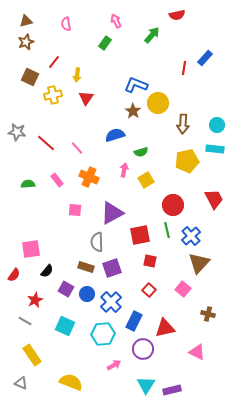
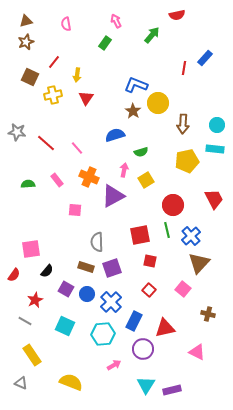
purple triangle at (112, 213): moved 1 px right, 17 px up
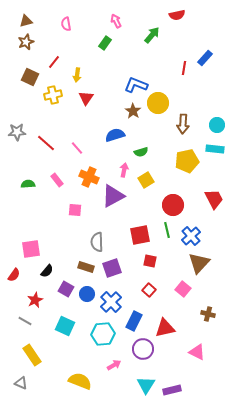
gray star at (17, 132): rotated 12 degrees counterclockwise
yellow semicircle at (71, 382): moved 9 px right, 1 px up
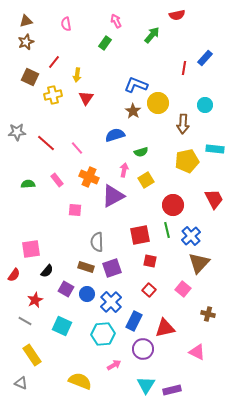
cyan circle at (217, 125): moved 12 px left, 20 px up
cyan square at (65, 326): moved 3 px left
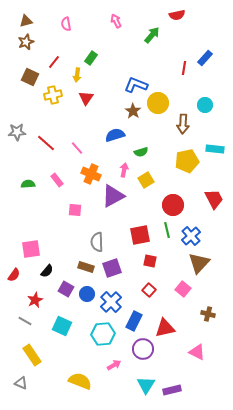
green rectangle at (105, 43): moved 14 px left, 15 px down
orange cross at (89, 177): moved 2 px right, 3 px up
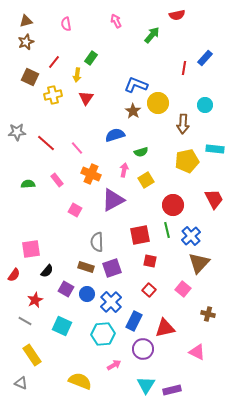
purple triangle at (113, 196): moved 4 px down
pink square at (75, 210): rotated 24 degrees clockwise
